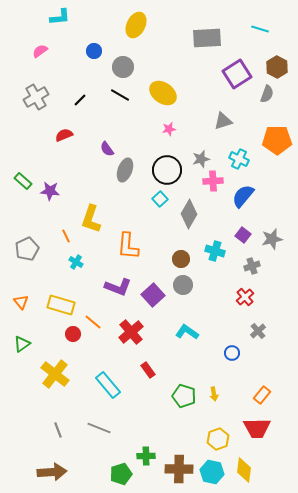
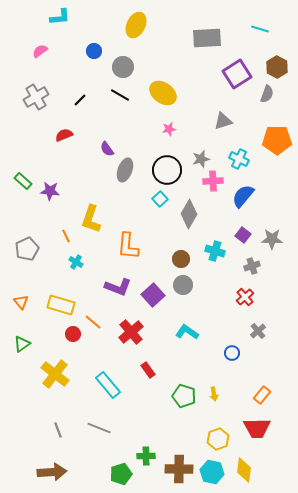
gray star at (272, 239): rotated 15 degrees clockwise
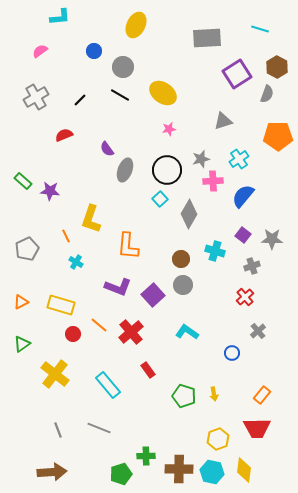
orange pentagon at (277, 140): moved 1 px right, 4 px up
cyan cross at (239, 159): rotated 30 degrees clockwise
orange triangle at (21, 302): rotated 42 degrees clockwise
orange line at (93, 322): moved 6 px right, 3 px down
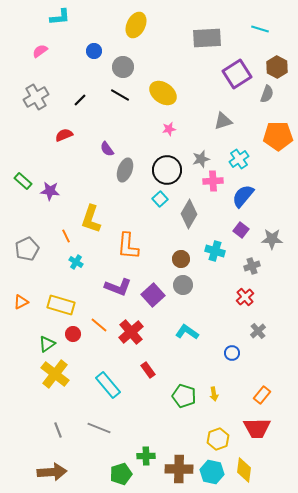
purple square at (243, 235): moved 2 px left, 5 px up
green triangle at (22, 344): moved 25 px right
